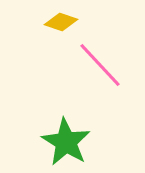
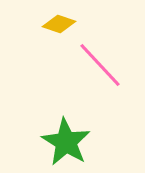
yellow diamond: moved 2 px left, 2 px down
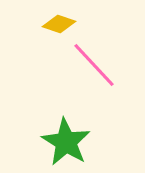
pink line: moved 6 px left
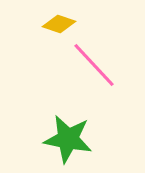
green star: moved 2 px right, 3 px up; rotated 21 degrees counterclockwise
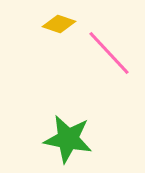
pink line: moved 15 px right, 12 px up
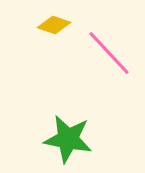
yellow diamond: moved 5 px left, 1 px down
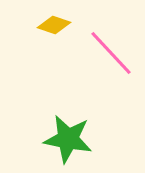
pink line: moved 2 px right
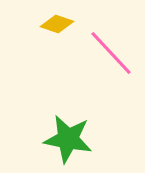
yellow diamond: moved 3 px right, 1 px up
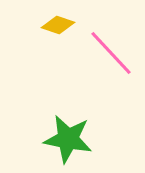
yellow diamond: moved 1 px right, 1 px down
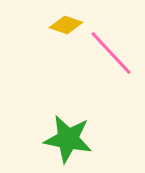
yellow diamond: moved 8 px right
